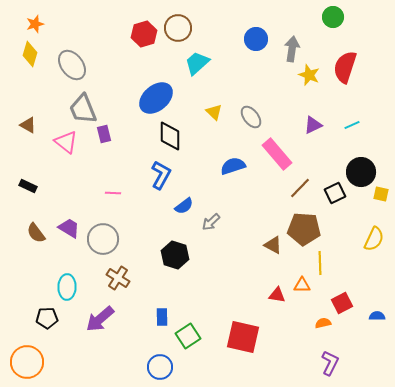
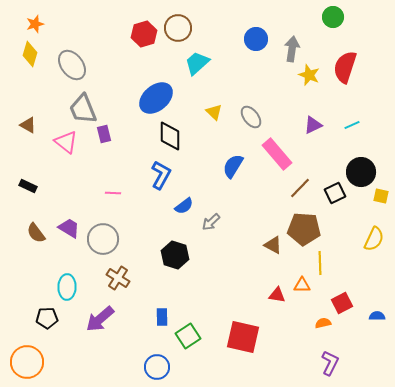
blue semicircle at (233, 166): rotated 40 degrees counterclockwise
yellow square at (381, 194): moved 2 px down
blue circle at (160, 367): moved 3 px left
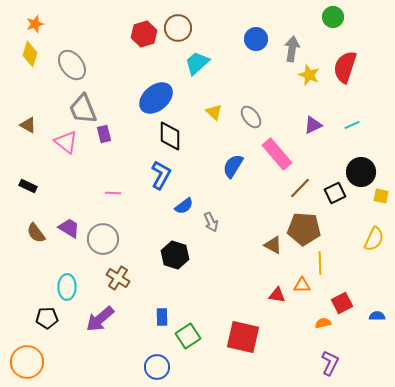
gray arrow at (211, 222): rotated 72 degrees counterclockwise
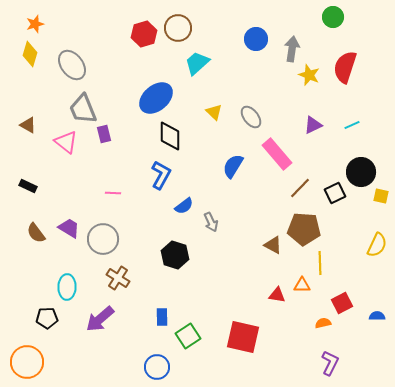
yellow semicircle at (374, 239): moved 3 px right, 6 px down
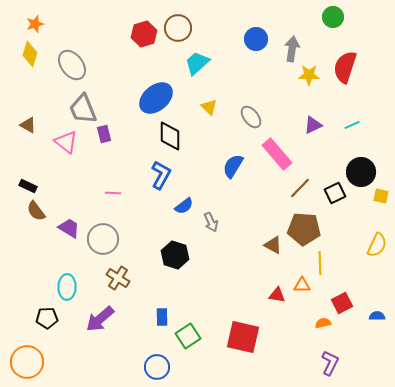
yellow star at (309, 75): rotated 20 degrees counterclockwise
yellow triangle at (214, 112): moved 5 px left, 5 px up
brown semicircle at (36, 233): moved 22 px up
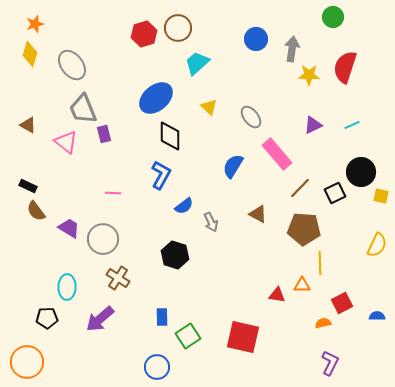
brown triangle at (273, 245): moved 15 px left, 31 px up
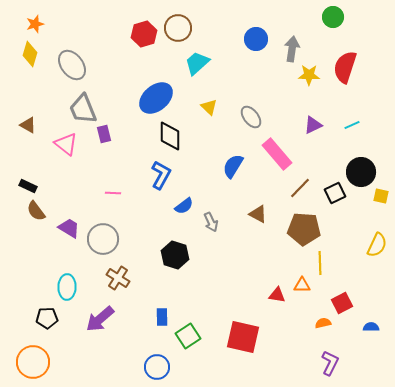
pink triangle at (66, 142): moved 2 px down
blue semicircle at (377, 316): moved 6 px left, 11 px down
orange circle at (27, 362): moved 6 px right
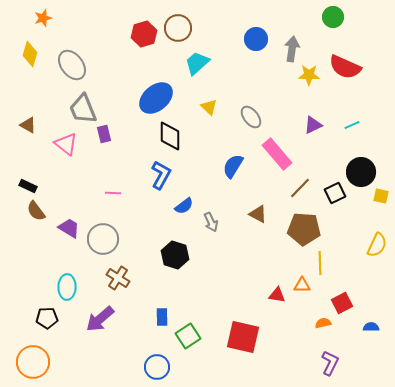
orange star at (35, 24): moved 8 px right, 6 px up
red semicircle at (345, 67): rotated 84 degrees counterclockwise
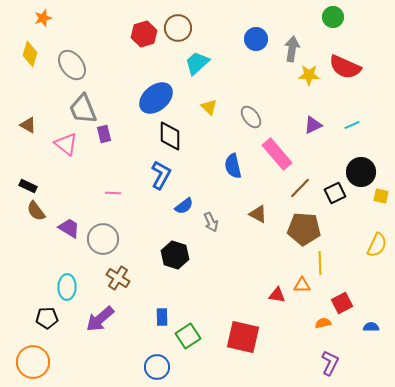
blue semicircle at (233, 166): rotated 45 degrees counterclockwise
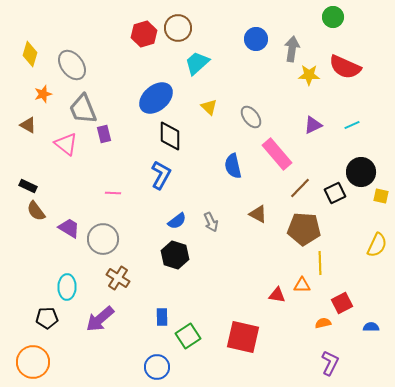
orange star at (43, 18): moved 76 px down
blue semicircle at (184, 206): moved 7 px left, 15 px down
